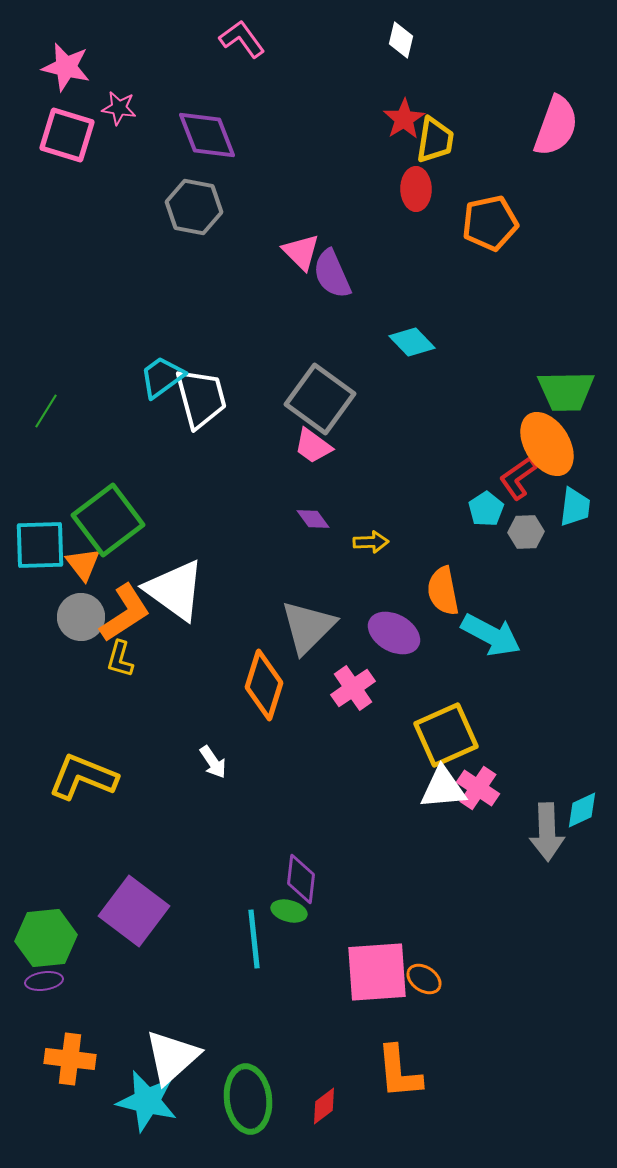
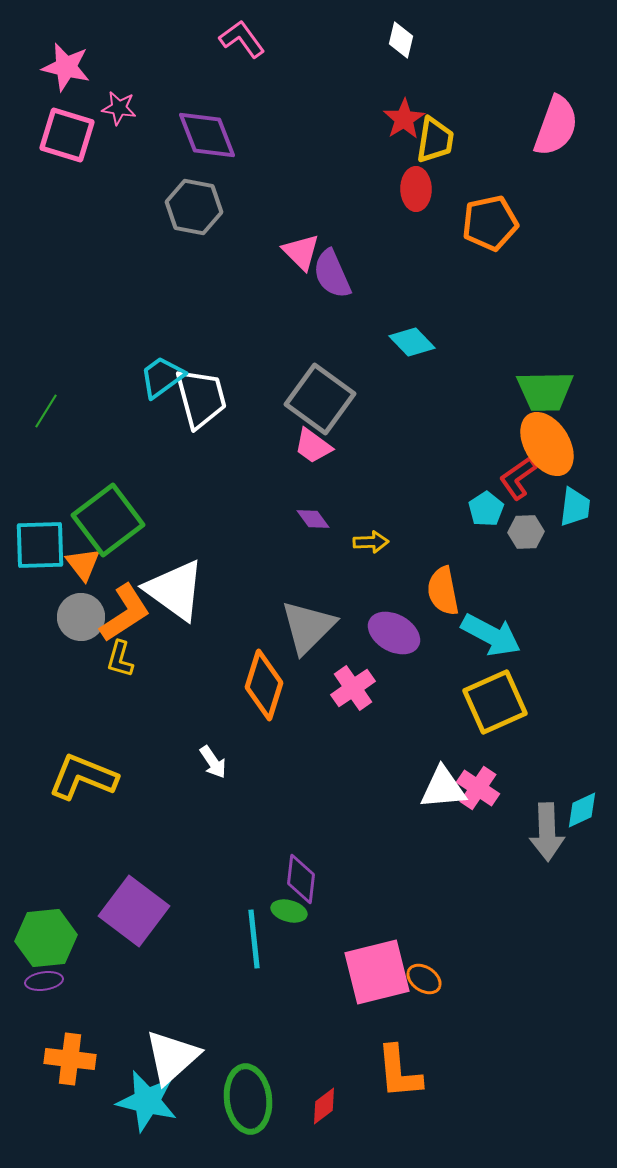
green trapezoid at (566, 391): moved 21 px left
yellow square at (446, 735): moved 49 px right, 33 px up
pink square at (377, 972): rotated 10 degrees counterclockwise
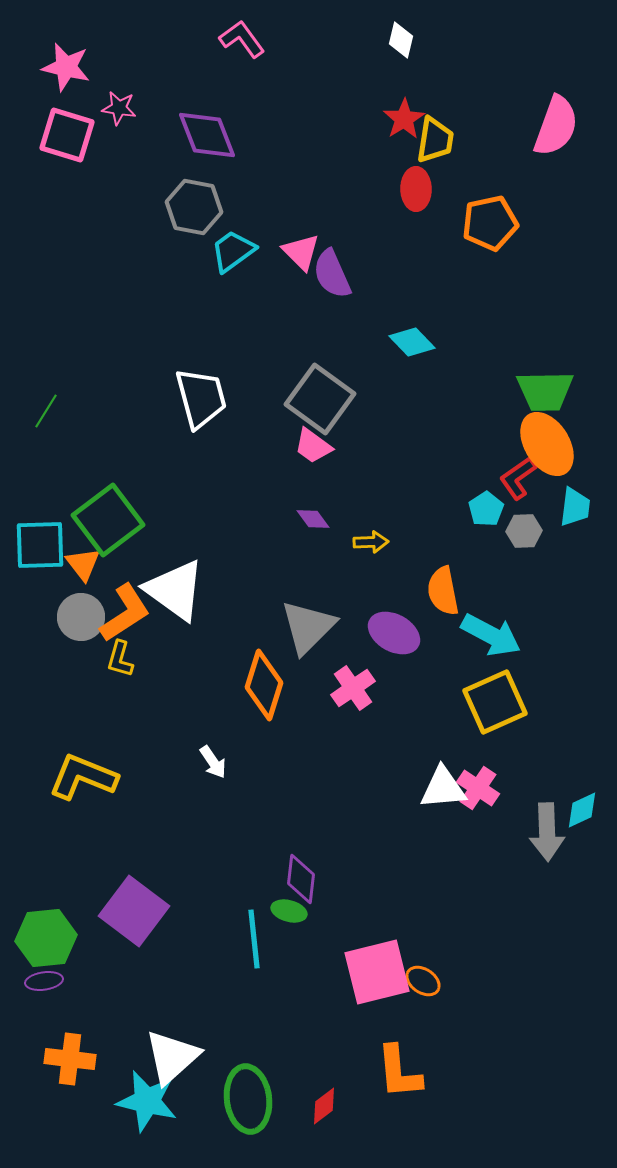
cyan trapezoid at (162, 377): moved 71 px right, 126 px up
gray hexagon at (526, 532): moved 2 px left, 1 px up
orange ellipse at (424, 979): moved 1 px left, 2 px down
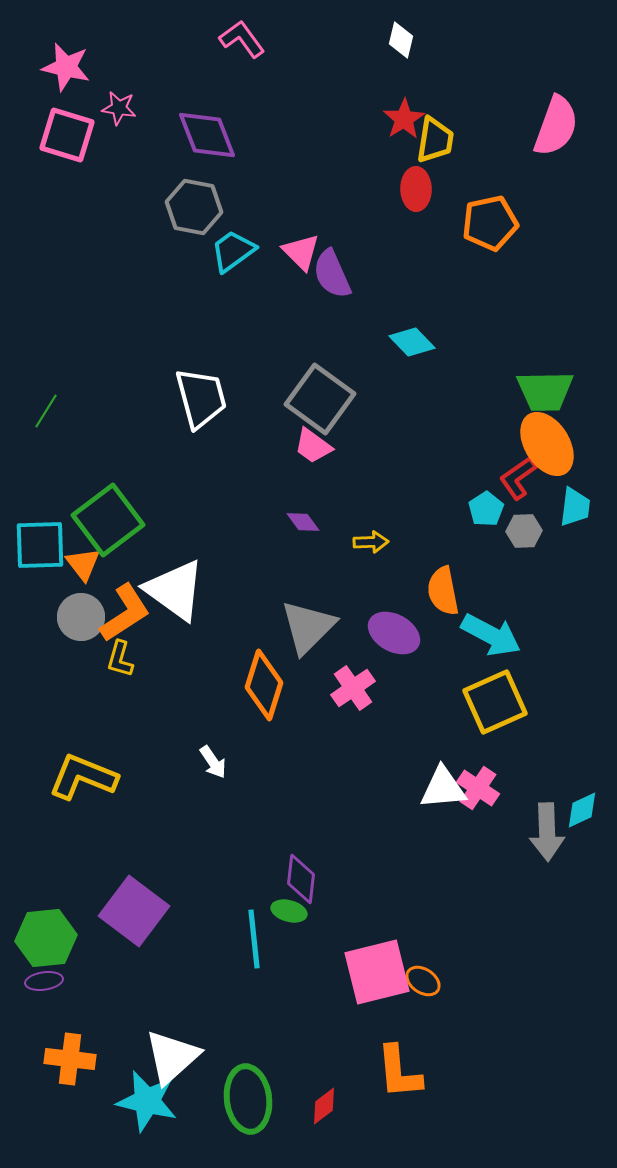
purple diamond at (313, 519): moved 10 px left, 3 px down
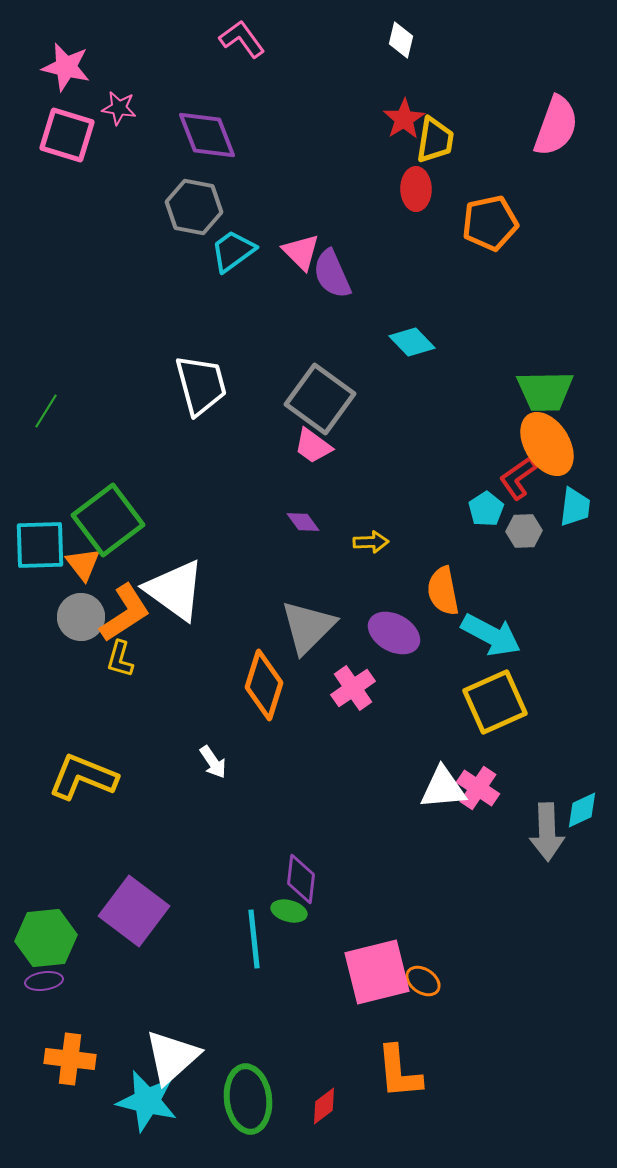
white trapezoid at (201, 398): moved 13 px up
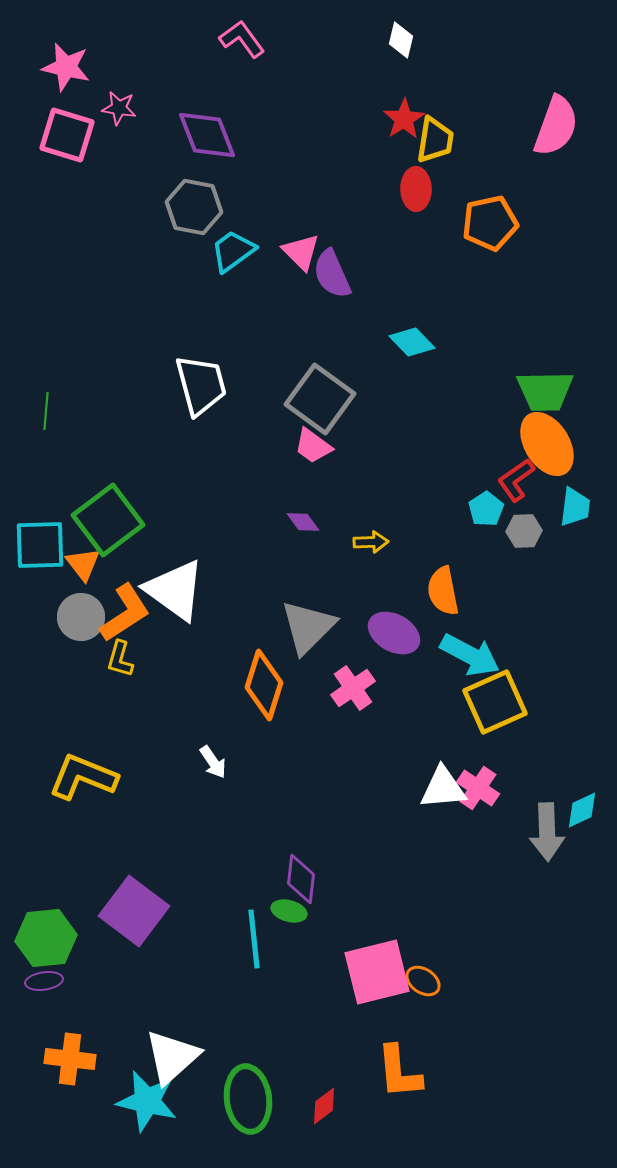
green line at (46, 411): rotated 27 degrees counterclockwise
red L-shape at (518, 478): moved 2 px left, 2 px down
cyan arrow at (491, 635): moved 21 px left, 20 px down
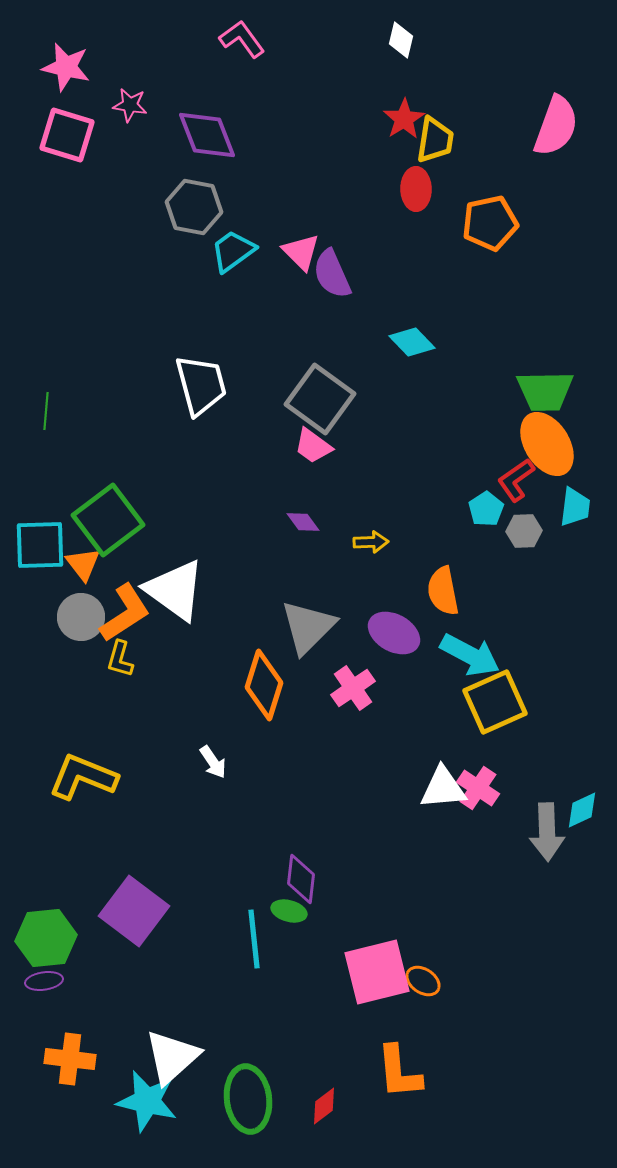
pink star at (119, 108): moved 11 px right, 3 px up
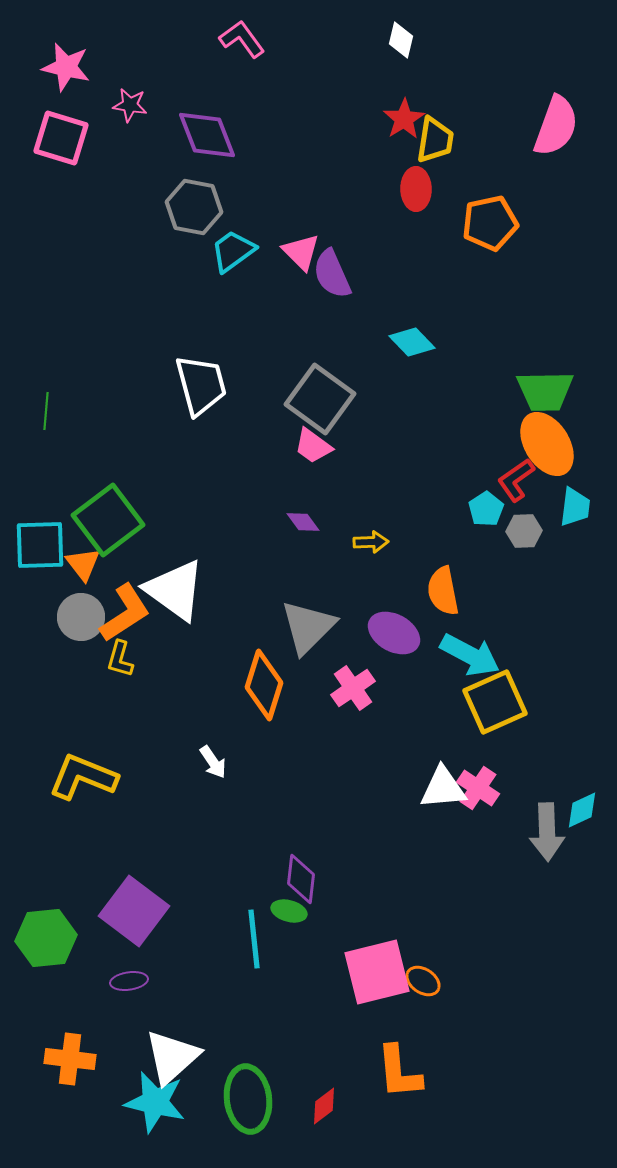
pink square at (67, 135): moved 6 px left, 3 px down
purple ellipse at (44, 981): moved 85 px right
cyan star at (147, 1101): moved 8 px right, 1 px down
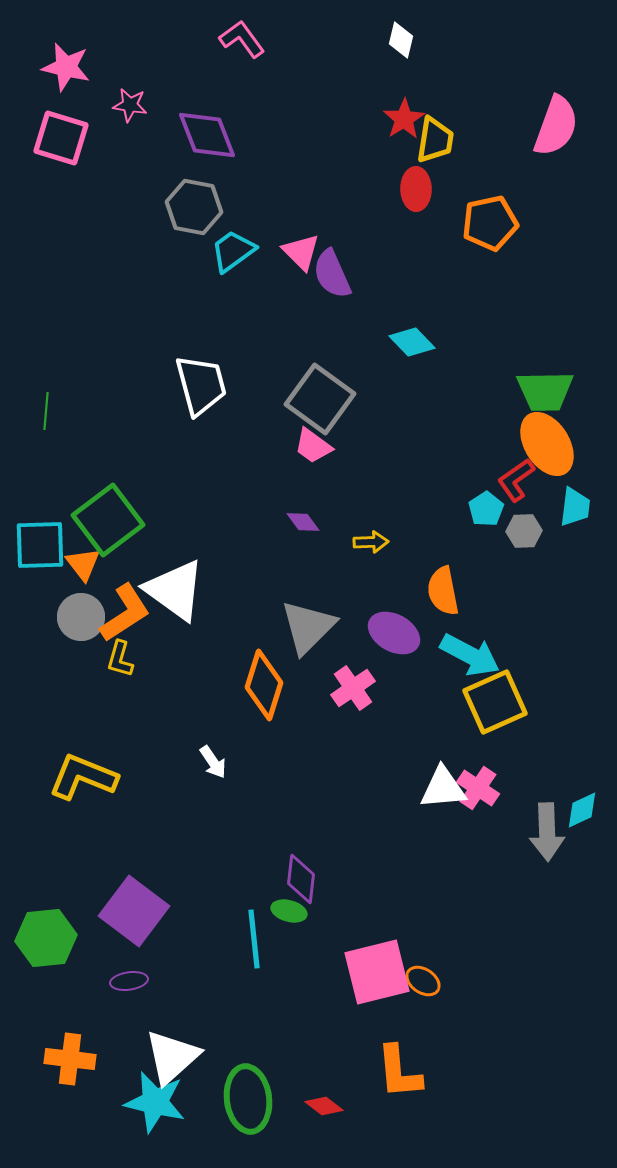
red diamond at (324, 1106): rotated 75 degrees clockwise
